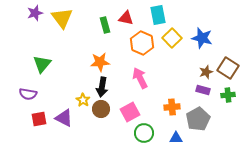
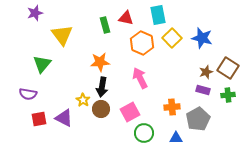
yellow triangle: moved 17 px down
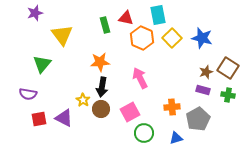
orange hexagon: moved 5 px up
green cross: rotated 16 degrees clockwise
blue triangle: rotated 16 degrees counterclockwise
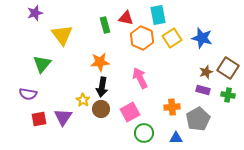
yellow square: rotated 12 degrees clockwise
purple triangle: moved 1 px left, 1 px up; rotated 36 degrees clockwise
blue triangle: rotated 16 degrees clockwise
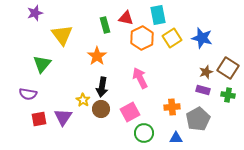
orange hexagon: rotated 10 degrees clockwise
orange star: moved 3 px left, 6 px up; rotated 30 degrees counterclockwise
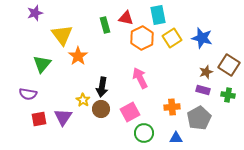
orange star: moved 19 px left
brown square: moved 1 px right, 3 px up
gray pentagon: moved 1 px right, 1 px up
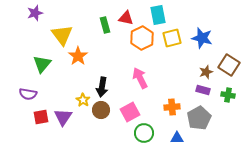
yellow square: rotated 18 degrees clockwise
brown circle: moved 1 px down
red square: moved 2 px right, 2 px up
blue triangle: moved 1 px right
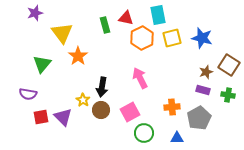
yellow triangle: moved 2 px up
purple triangle: rotated 18 degrees counterclockwise
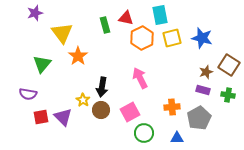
cyan rectangle: moved 2 px right
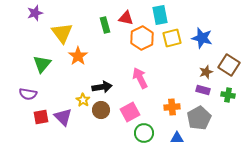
black arrow: rotated 108 degrees counterclockwise
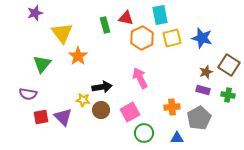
yellow star: rotated 24 degrees counterclockwise
